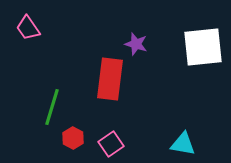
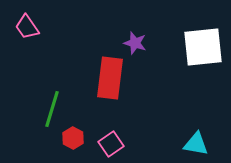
pink trapezoid: moved 1 px left, 1 px up
purple star: moved 1 px left, 1 px up
red rectangle: moved 1 px up
green line: moved 2 px down
cyan triangle: moved 13 px right
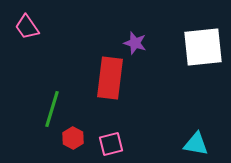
pink square: rotated 20 degrees clockwise
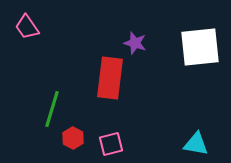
white square: moved 3 px left
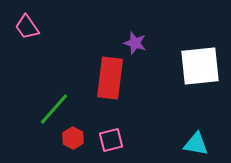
white square: moved 19 px down
green line: moved 2 px right; rotated 24 degrees clockwise
pink square: moved 4 px up
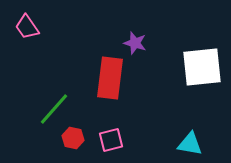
white square: moved 2 px right, 1 px down
red hexagon: rotated 15 degrees counterclockwise
cyan triangle: moved 6 px left
